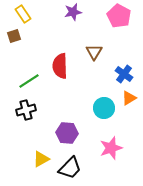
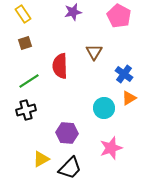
brown square: moved 11 px right, 7 px down
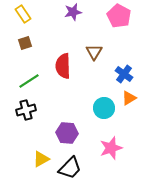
red semicircle: moved 3 px right
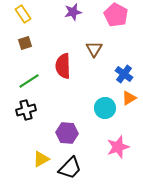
pink pentagon: moved 3 px left, 1 px up
brown triangle: moved 3 px up
cyan circle: moved 1 px right
pink star: moved 7 px right, 1 px up
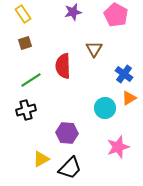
green line: moved 2 px right, 1 px up
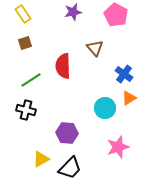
brown triangle: moved 1 px right, 1 px up; rotated 12 degrees counterclockwise
black cross: rotated 30 degrees clockwise
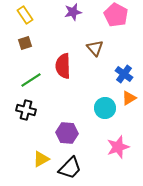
yellow rectangle: moved 2 px right, 1 px down
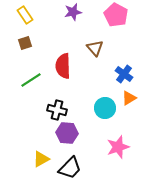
black cross: moved 31 px right
